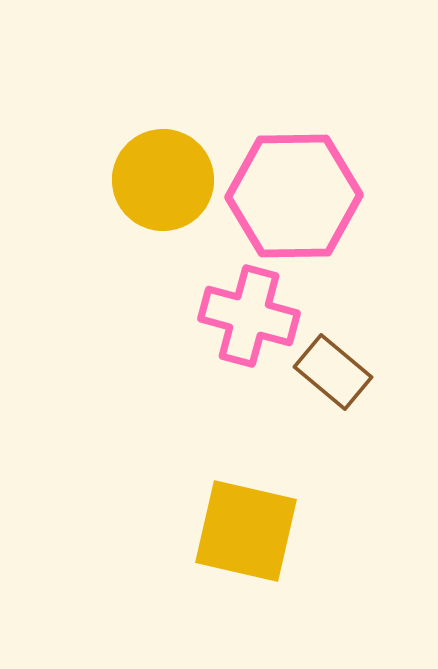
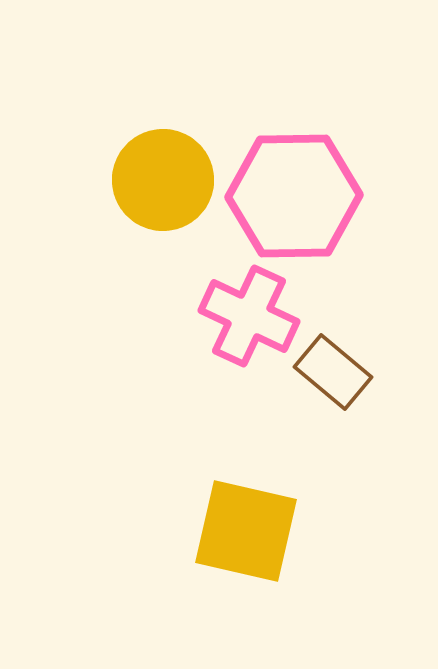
pink cross: rotated 10 degrees clockwise
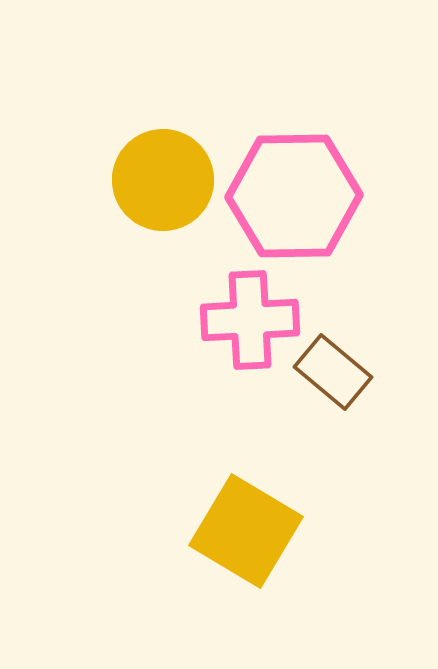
pink cross: moved 1 px right, 4 px down; rotated 28 degrees counterclockwise
yellow square: rotated 18 degrees clockwise
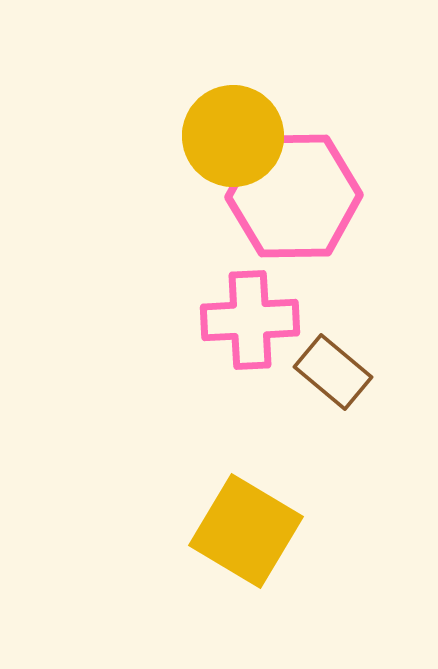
yellow circle: moved 70 px right, 44 px up
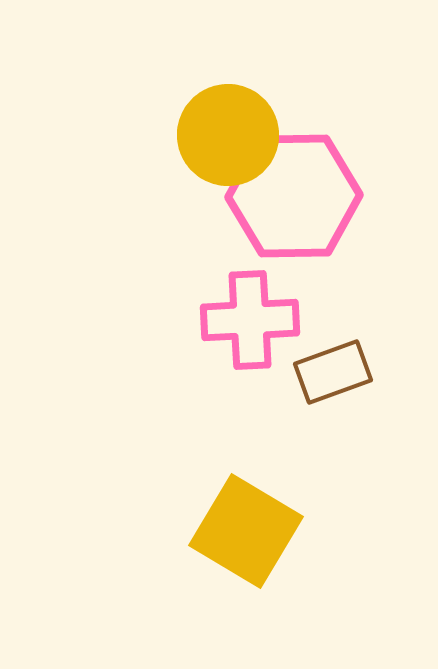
yellow circle: moved 5 px left, 1 px up
brown rectangle: rotated 60 degrees counterclockwise
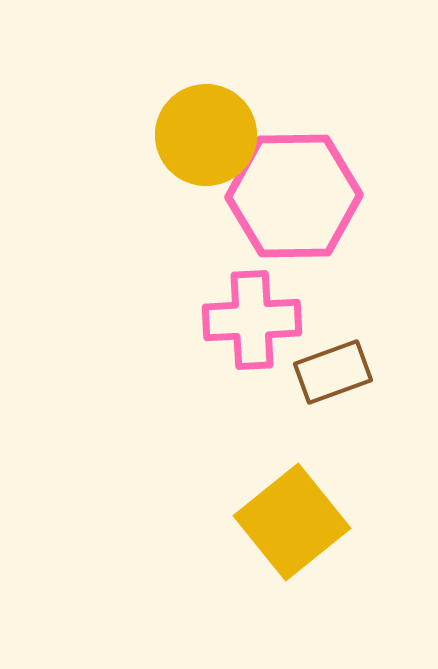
yellow circle: moved 22 px left
pink cross: moved 2 px right
yellow square: moved 46 px right, 9 px up; rotated 20 degrees clockwise
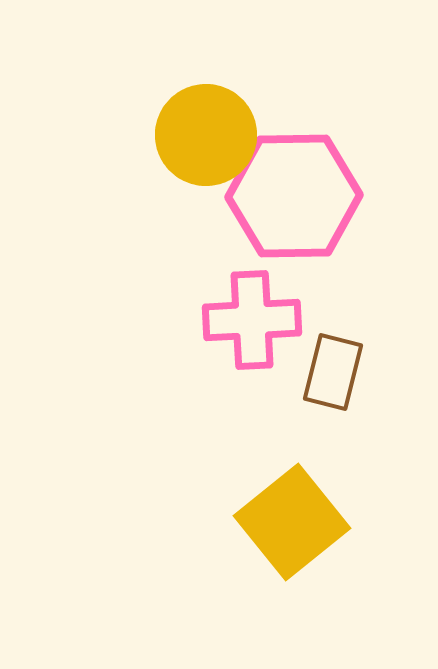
brown rectangle: rotated 56 degrees counterclockwise
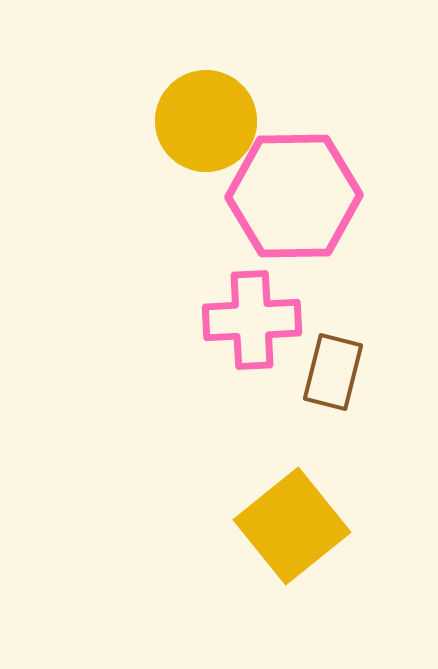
yellow circle: moved 14 px up
yellow square: moved 4 px down
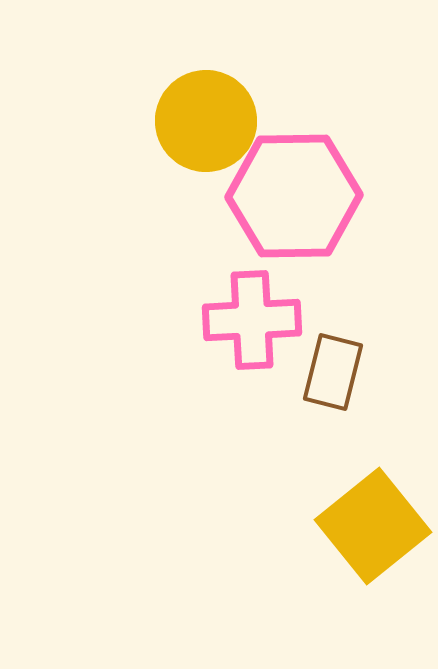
yellow square: moved 81 px right
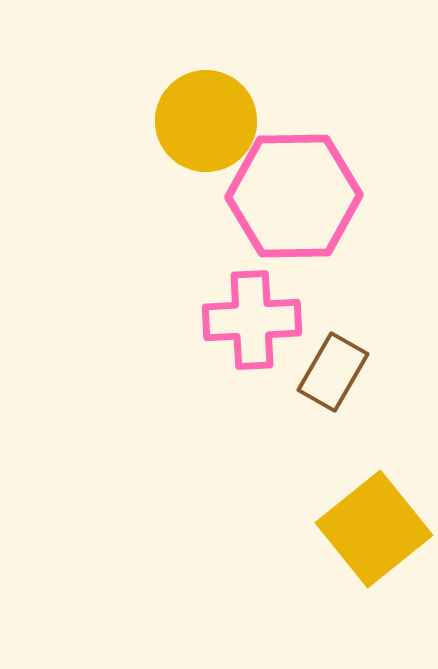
brown rectangle: rotated 16 degrees clockwise
yellow square: moved 1 px right, 3 px down
